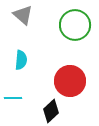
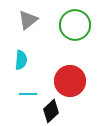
gray triangle: moved 5 px right, 5 px down; rotated 40 degrees clockwise
cyan line: moved 15 px right, 4 px up
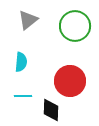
green circle: moved 1 px down
cyan semicircle: moved 2 px down
cyan line: moved 5 px left, 2 px down
black diamond: moved 1 px up; rotated 45 degrees counterclockwise
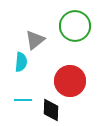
gray triangle: moved 7 px right, 20 px down
cyan line: moved 4 px down
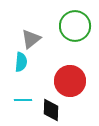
gray triangle: moved 4 px left, 1 px up
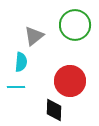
green circle: moved 1 px up
gray triangle: moved 3 px right, 3 px up
cyan line: moved 7 px left, 13 px up
black diamond: moved 3 px right
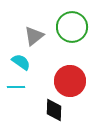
green circle: moved 3 px left, 2 px down
cyan semicircle: rotated 60 degrees counterclockwise
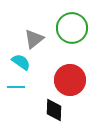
green circle: moved 1 px down
gray triangle: moved 3 px down
red circle: moved 1 px up
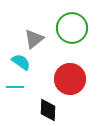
red circle: moved 1 px up
cyan line: moved 1 px left
black diamond: moved 6 px left
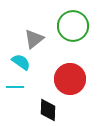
green circle: moved 1 px right, 2 px up
